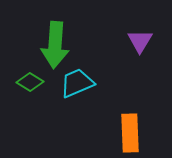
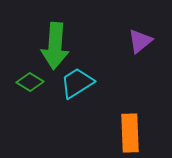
purple triangle: rotated 20 degrees clockwise
green arrow: moved 1 px down
cyan trapezoid: rotated 9 degrees counterclockwise
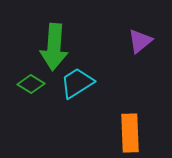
green arrow: moved 1 px left, 1 px down
green diamond: moved 1 px right, 2 px down
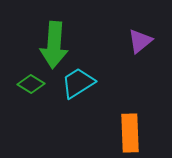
green arrow: moved 2 px up
cyan trapezoid: moved 1 px right
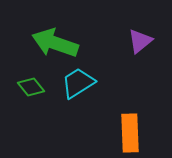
green arrow: moved 1 px right, 2 px up; rotated 105 degrees clockwise
green diamond: moved 3 px down; rotated 20 degrees clockwise
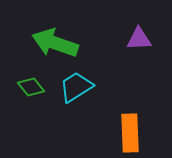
purple triangle: moved 1 px left, 2 px up; rotated 36 degrees clockwise
cyan trapezoid: moved 2 px left, 4 px down
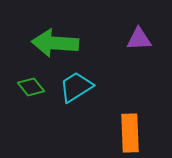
green arrow: rotated 15 degrees counterclockwise
